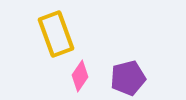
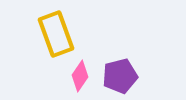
purple pentagon: moved 8 px left, 2 px up
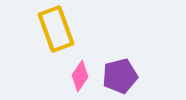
yellow rectangle: moved 5 px up
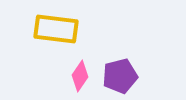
yellow rectangle: rotated 63 degrees counterclockwise
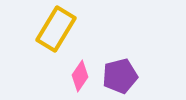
yellow rectangle: rotated 66 degrees counterclockwise
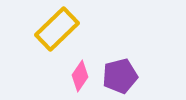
yellow rectangle: moved 1 px right; rotated 15 degrees clockwise
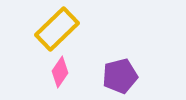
pink diamond: moved 20 px left, 4 px up
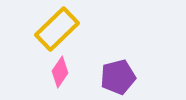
purple pentagon: moved 2 px left, 1 px down
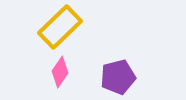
yellow rectangle: moved 3 px right, 2 px up
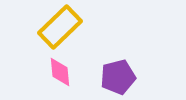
pink diamond: rotated 40 degrees counterclockwise
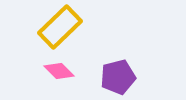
pink diamond: moved 1 px left, 1 px up; rotated 40 degrees counterclockwise
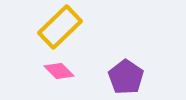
purple pentagon: moved 8 px right; rotated 24 degrees counterclockwise
